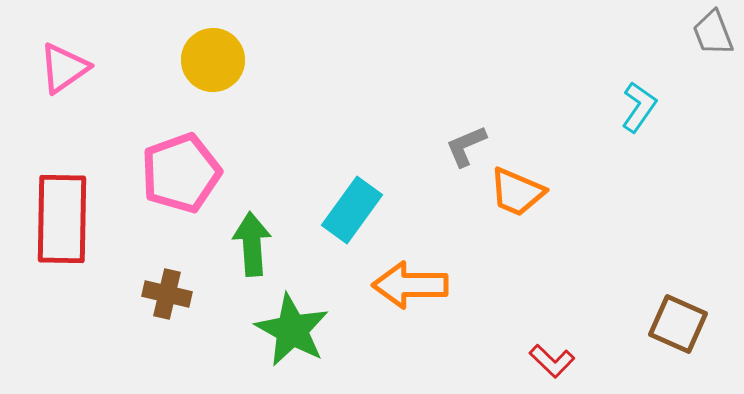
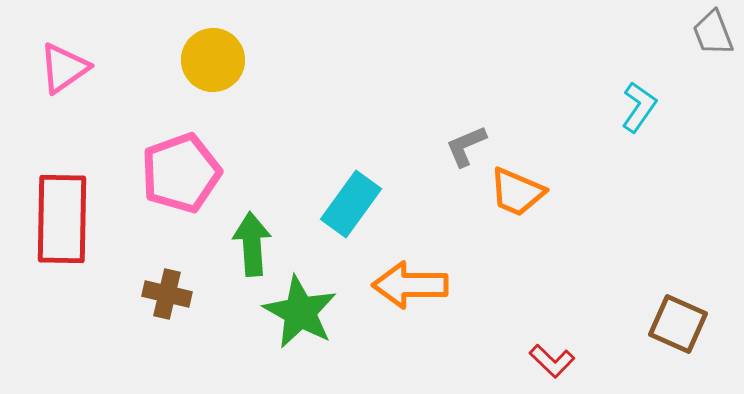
cyan rectangle: moved 1 px left, 6 px up
green star: moved 8 px right, 18 px up
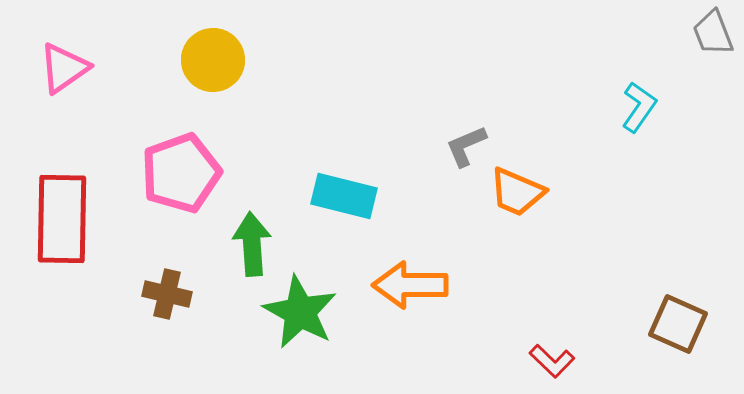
cyan rectangle: moved 7 px left, 8 px up; rotated 68 degrees clockwise
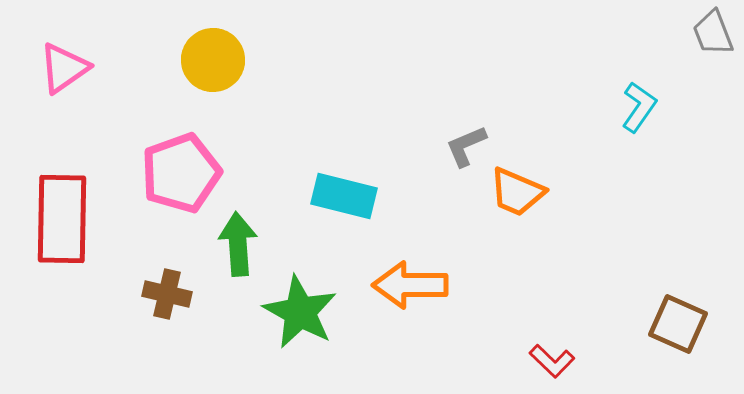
green arrow: moved 14 px left
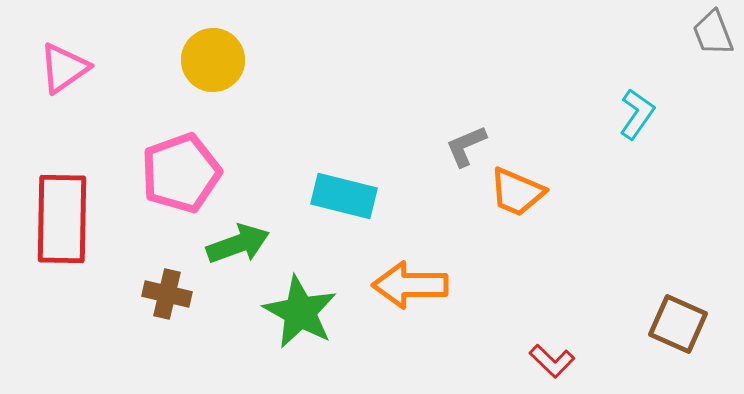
cyan L-shape: moved 2 px left, 7 px down
green arrow: rotated 74 degrees clockwise
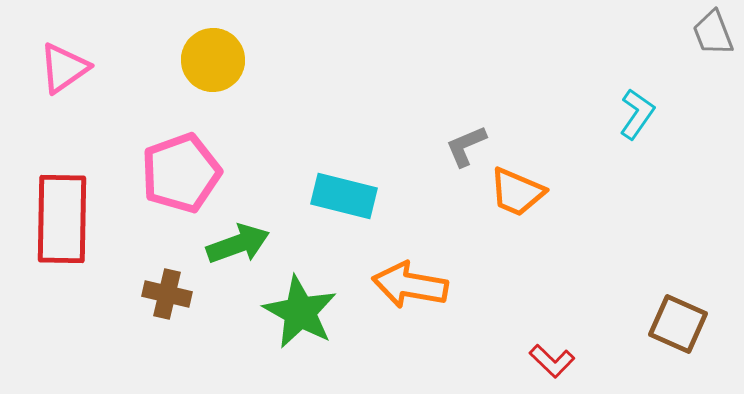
orange arrow: rotated 10 degrees clockwise
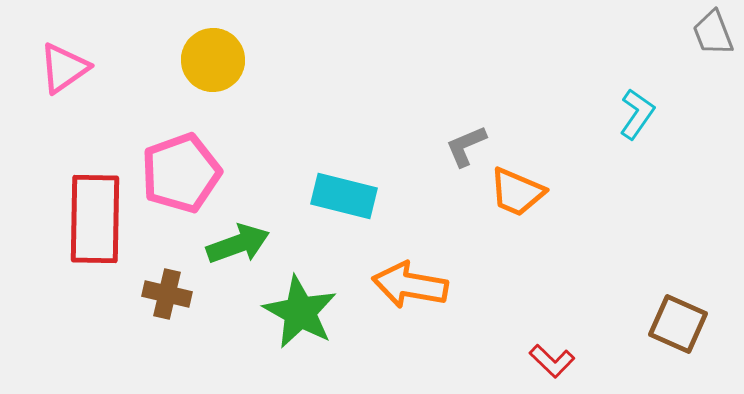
red rectangle: moved 33 px right
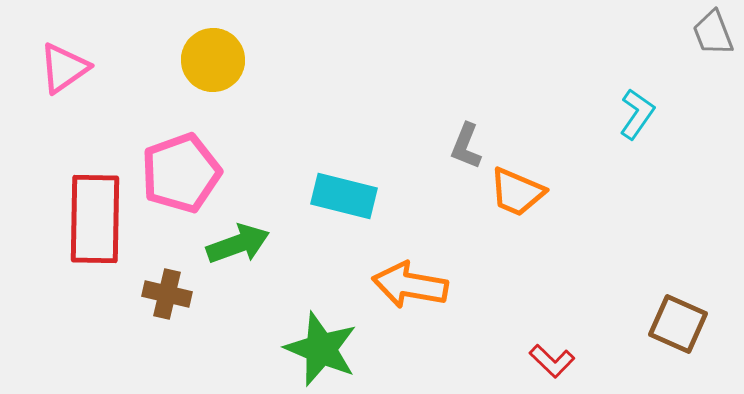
gray L-shape: rotated 45 degrees counterclockwise
green star: moved 21 px right, 37 px down; rotated 6 degrees counterclockwise
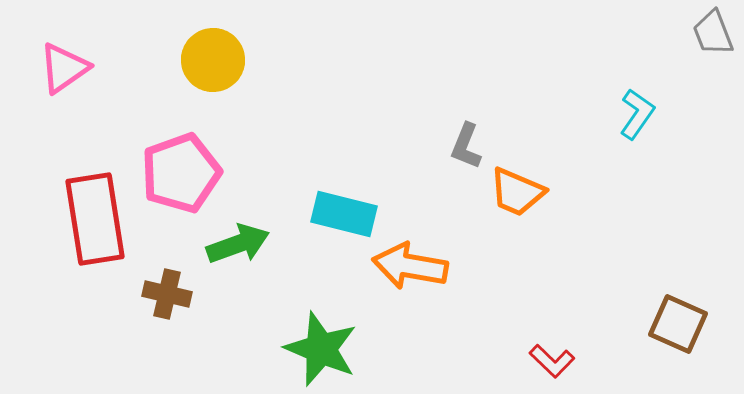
cyan rectangle: moved 18 px down
red rectangle: rotated 10 degrees counterclockwise
orange arrow: moved 19 px up
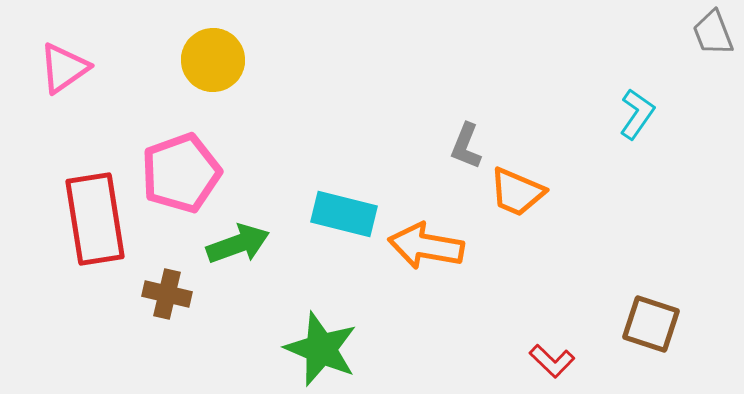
orange arrow: moved 16 px right, 20 px up
brown square: moved 27 px left; rotated 6 degrees counterclockwise
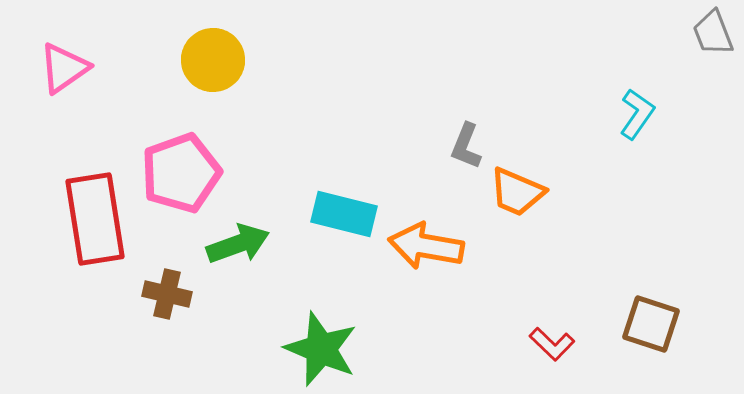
red L-shape: moved 17 px up
